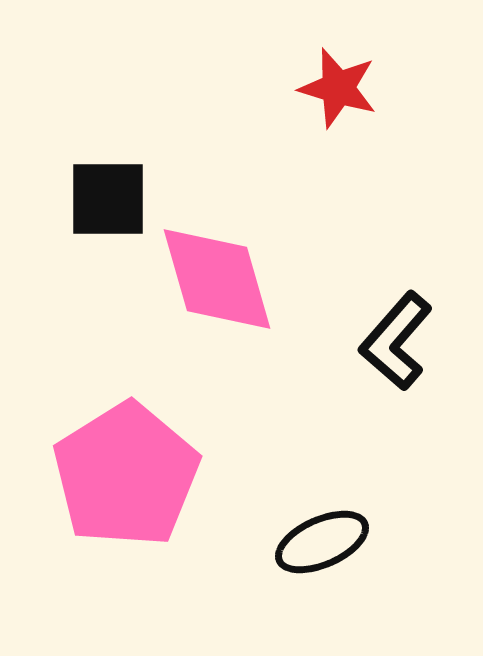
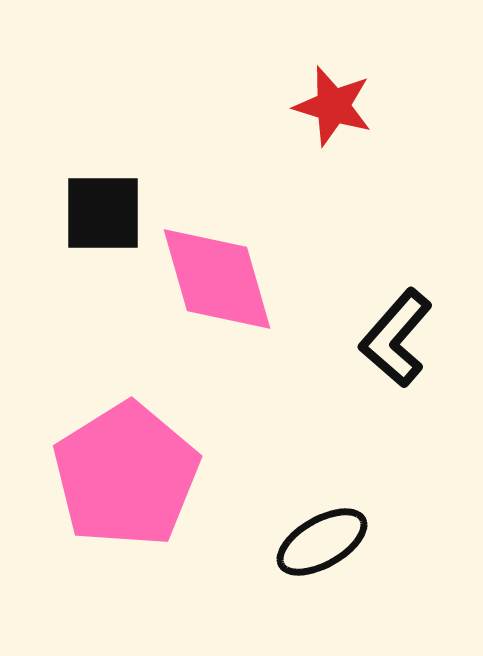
red star: moved 5 px left, 18 px down
black square: moved 5 px left, 14 px down
black L-shape: moved 3 px up
black ellipse: rotated 6 degrees counterclockwise
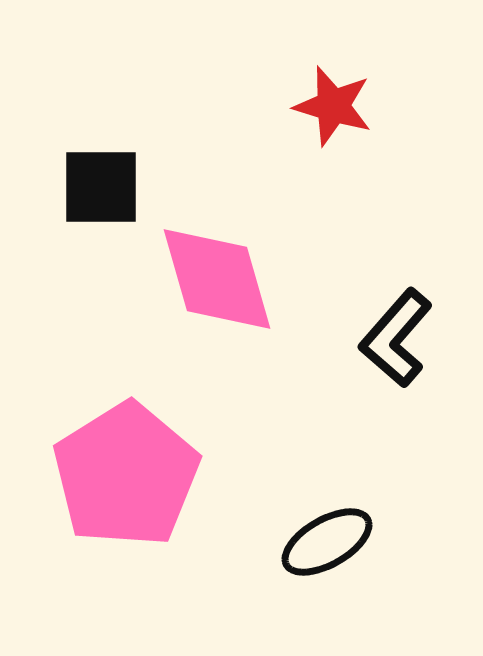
black square: moved 2 px left, 26 px up
black ellipse: moved 5 px right
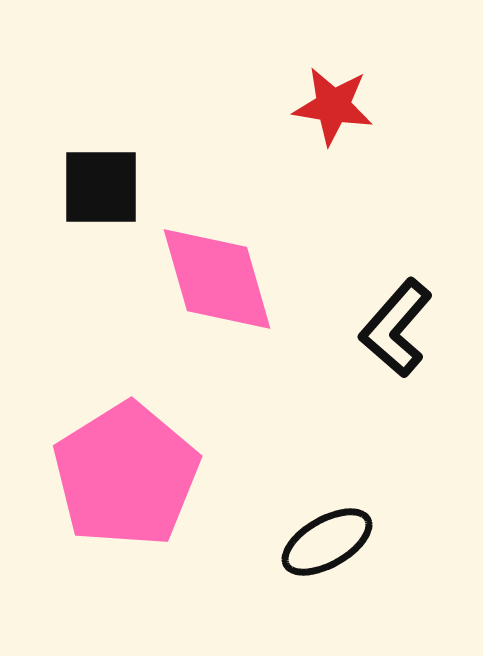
red star: rotated 8 degrees counterclockwise
black L-shape: moved 10 px up
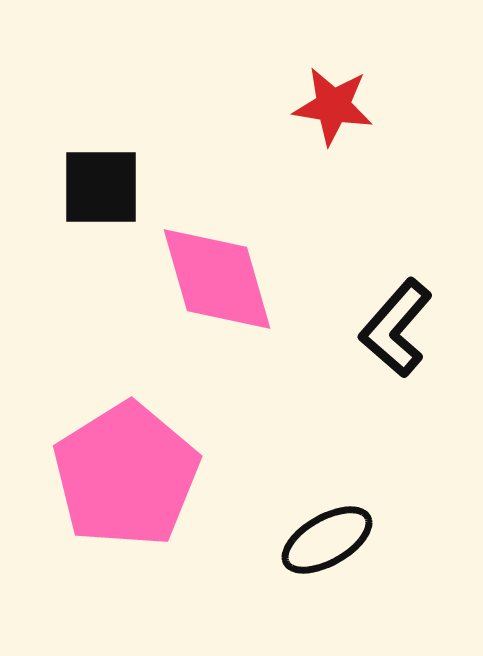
black ellipse: moved 2 px up
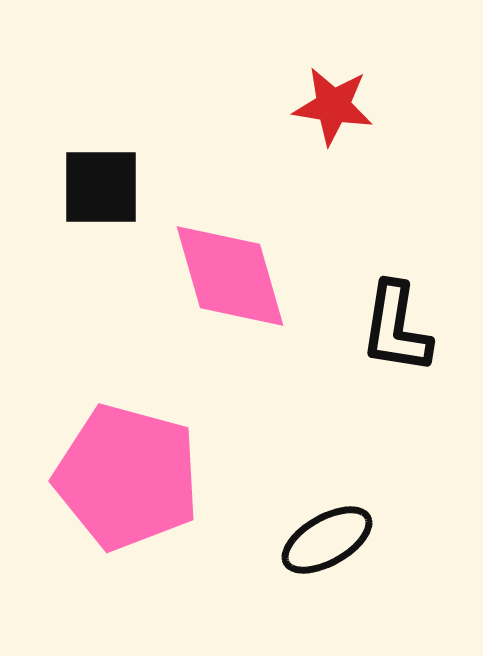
pink diamond: moved 13 px right, 3 px up
black L-shape: rotated 32 degrees counterclockwise
pink pentagon: moved 1 px right, 2 px down; rotated 25 degrees counterclockwise
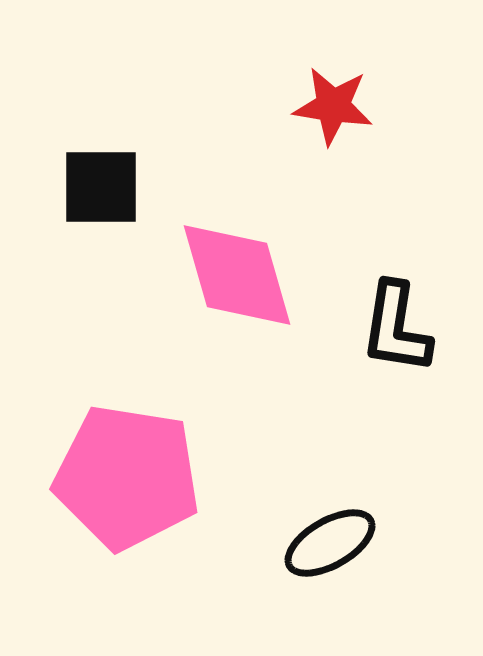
pink diamond: moved 7 px right, 1 px up
pink pentagon: rotated 6 degrees counterclockwise
black ellipse: moved 3 px right, 3 px down
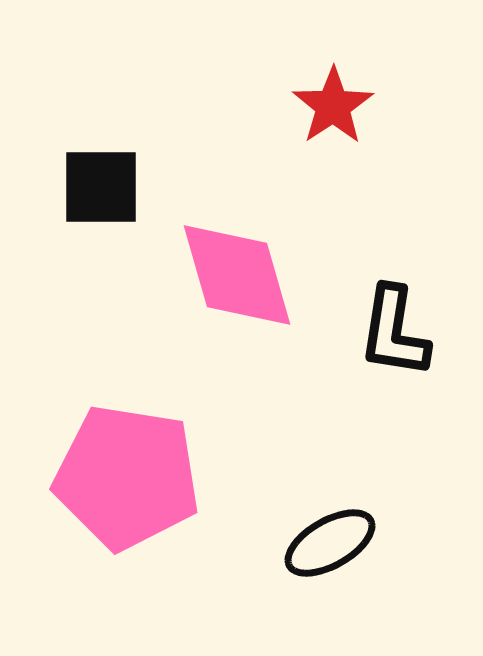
red star: rotated 30 degrees clockwise
black L-shape: moved 2 px left, 4 px down
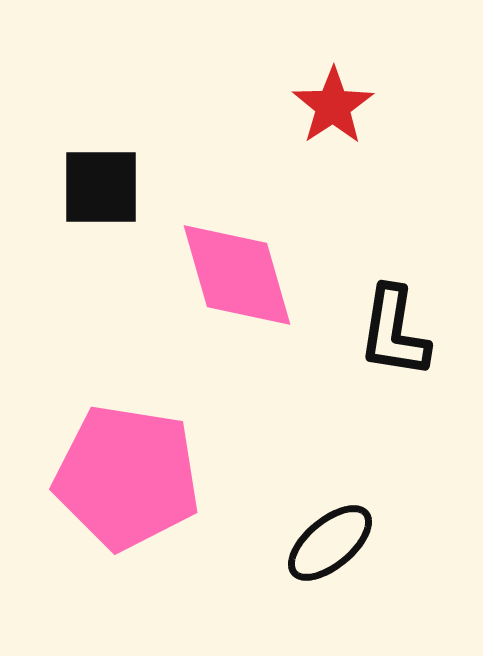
black ellipse: rotated 10 degrees counterclockwise
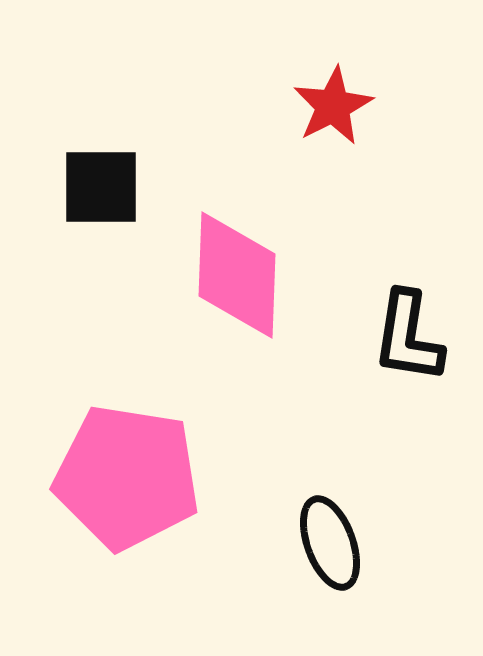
red star: rotated 6 degrees clockwise
pink diamond: rotated 18 degrees clockwise
black L-shape: moved 14 px right, 5 px down
black ellipse: rotated 70 degrees counterclockwise
